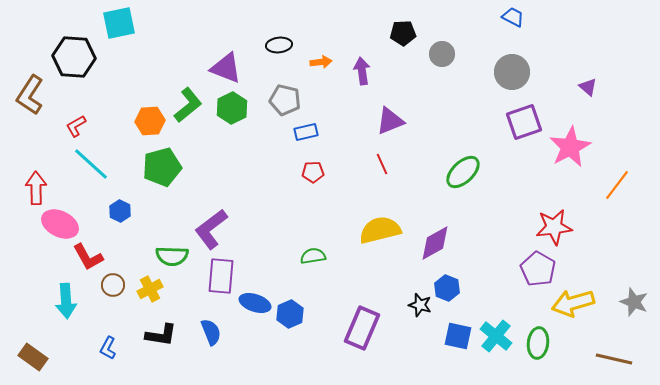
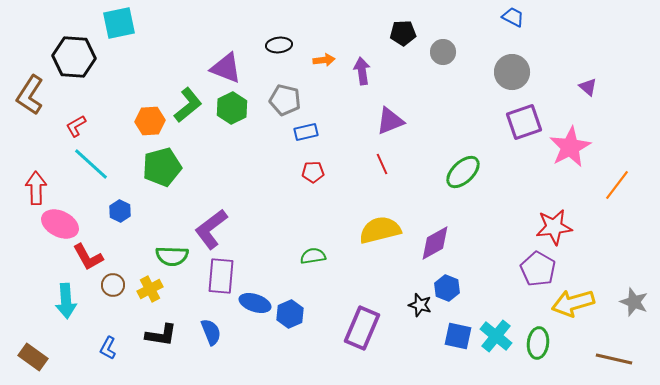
gray circle at (442, 54): moved 1 px right, 2 px up
orange arrow at (321, 62): moved 3 px right, 2 px up
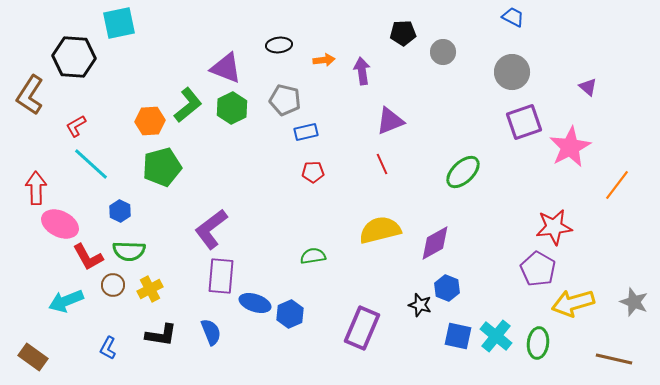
green semicircle at (172, 256): moved 43 px left, 5 px up
cyan arrow at (66, 301): rotated 72 degrees clockwise
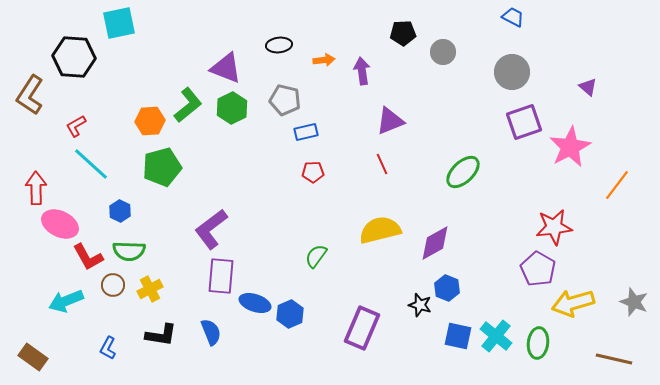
green semicircle at (313, 256): moved 3 px right; rotated 45 degrees counterclockwise
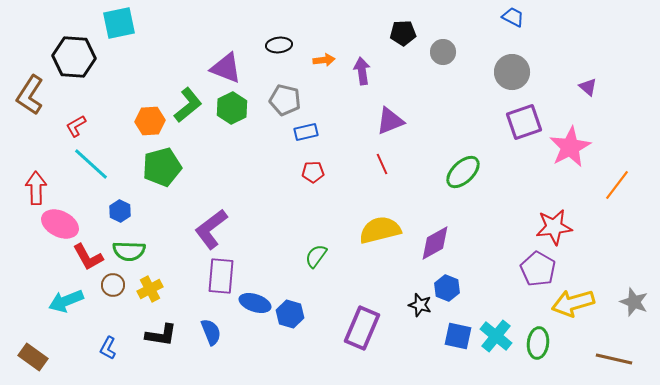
blue hexagon at (290, 314): rotated 20 degrees counterclockwise
